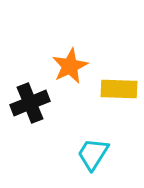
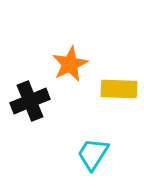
orange star: moved 2 px up
black cross: moved 2 px up
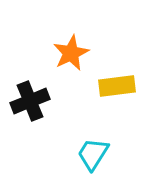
orange star: moved 1 px right, 11 px up
yellow rectangle: moved 2 px left, 3 px up; rotated 9 degrees counterclockwise
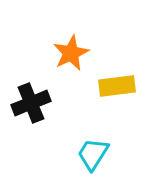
black cross: moved 1 px right, 2 px down
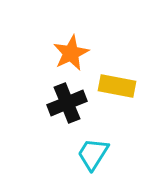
yellow rectangle: rotated 18 degrees clockwise
black cross: moved 36 px right
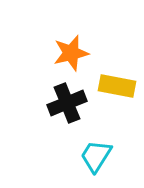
orange star: rotated 12 degrees clockwise
cyan trapezoid: moved 3 px right, 2 px down
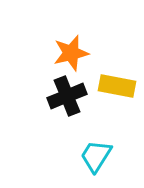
black cross: moved 7 px up
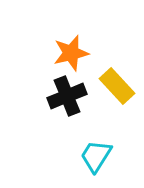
yellow rectangle: rotated 36 degrees clockwise
